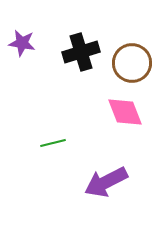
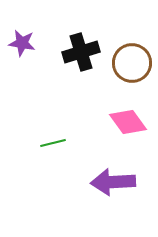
pink diamond: moved 3 px right, 10 px down; rotated 15 degrees counterclockwise
purple arrow: moved 7 px right; rotated 24 degrees clockwise
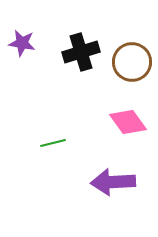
brown circle: moved 1 px up
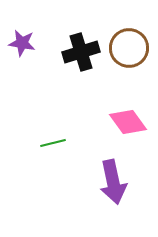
brown circle: moved 3 px left, 14 px up
purple arrow: rotated 99 degrees counterclockwise
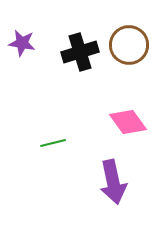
brown circle: moved 3 px up
black cross: moved 1 px left
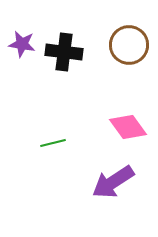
purple star: moved 1 px down
black cross: moved 16 px left; rotated 24 degrees clockwise
pink diamond: moved 5 px down
purple arrow: rotated 69 degrees clockwise
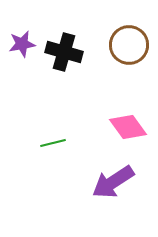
purple star: rotated 20 degrees counterclockwise
black cross: rotated 9 degrees clockwise
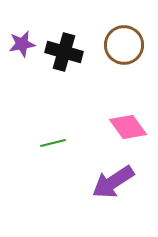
brown circle: moved 5 px left
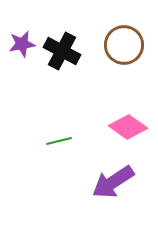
black cross: moved 2 px left, 1 px up; rotated 12 degrees clockwise
pink diamond: rotated 18 degrees counterclockwise
green line: moved 6 px right, 2 px up
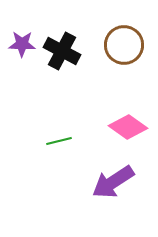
purple star: rotated 12 degrees clockwise
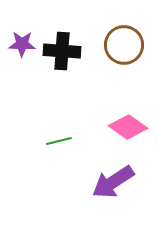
black cross: rotated 24 degrees counterclockwise
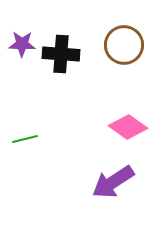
black cross: moved 1 px left, 3 px down
green line: moved 34 px left, 2 px up
